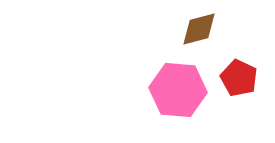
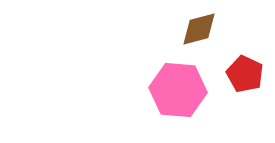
red pentagon: moved 6 px right, 4 px up
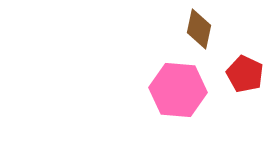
brown diamond: rotated 63 degrees counterclockwise
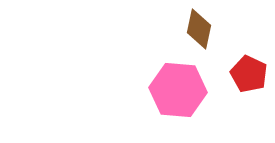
red pentagon: moved 4 px right
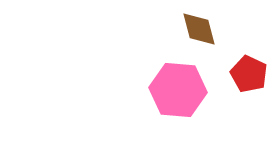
brown diamond: rotated 27 degrees counterclockwise
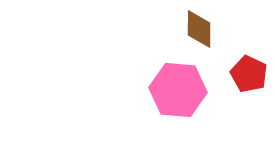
brown diamond: rotated 15 degrees clockwise
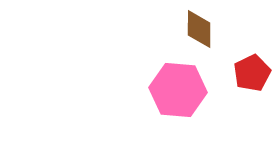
red pentagon: moved 3 px right, 1 px up; rotated 21 degrees clockwise
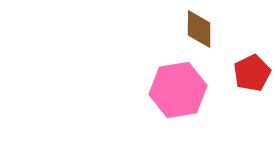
pink hexagon: rotated 14 degrees counterclockwise
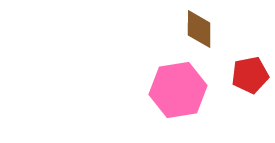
red pentagon: moved 2 px left, 2 px down; rotated 15 degrees clockwise
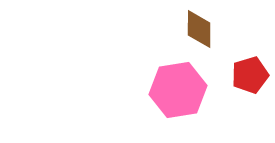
red pentagon: rotated 6 degrees counterclockwise
